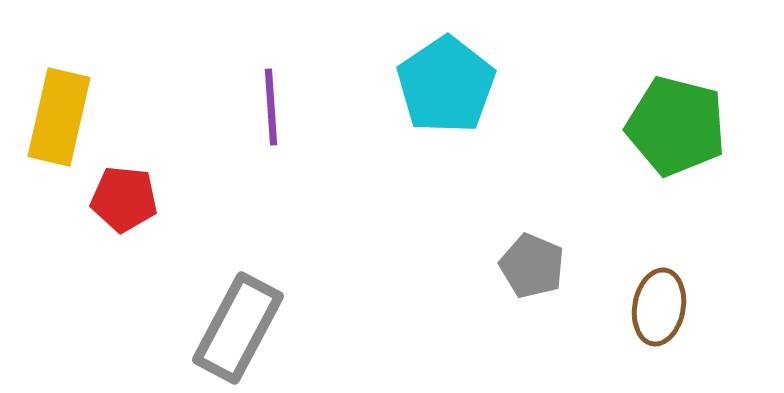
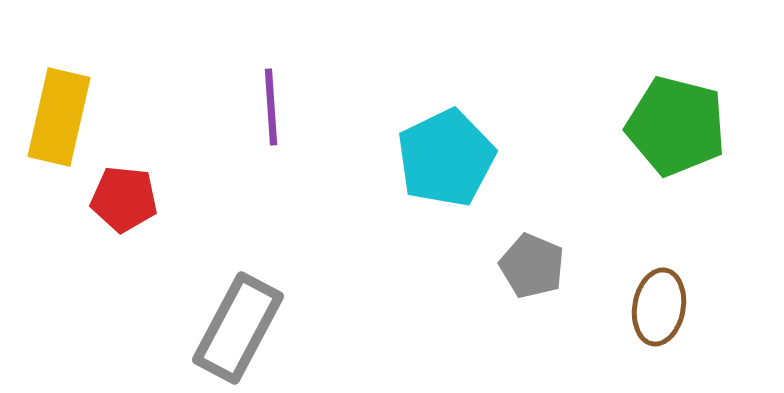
cyan pentagon: moved 73 px down; rotated 8 degrees clockwise
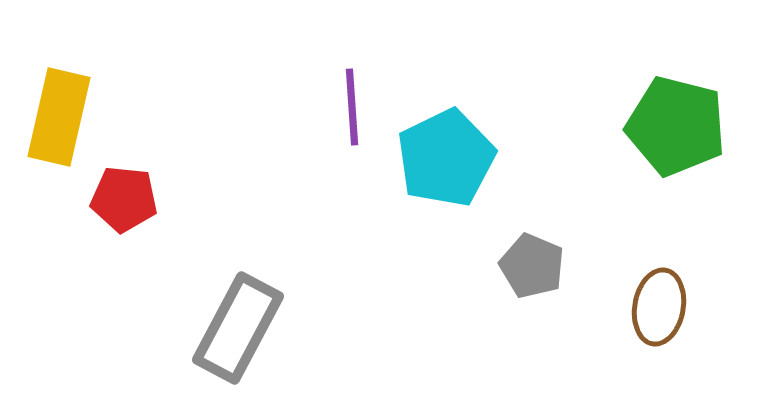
purple line: moved 81 px right
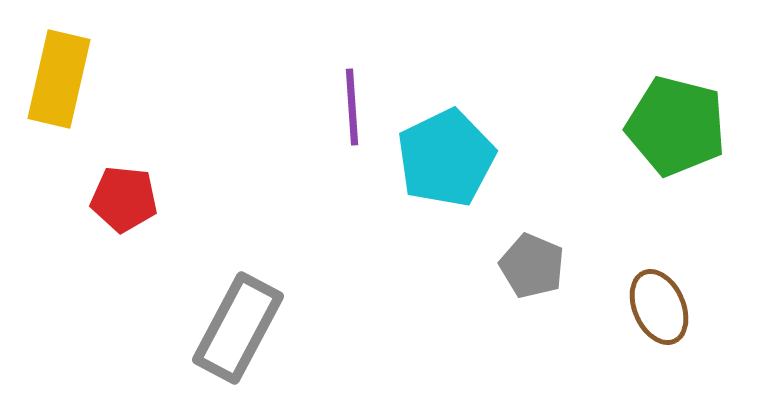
yellow rectangle: moved 38 px up
brown ellipse: rotated 34 degrees counterclockwise
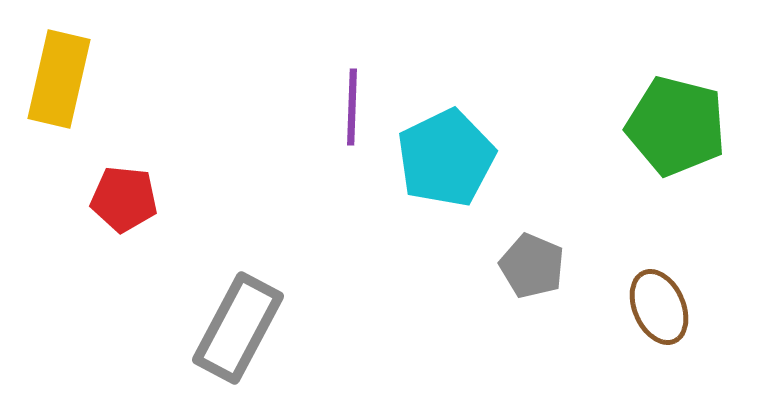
purple line: rotated 6 degrees clockwise
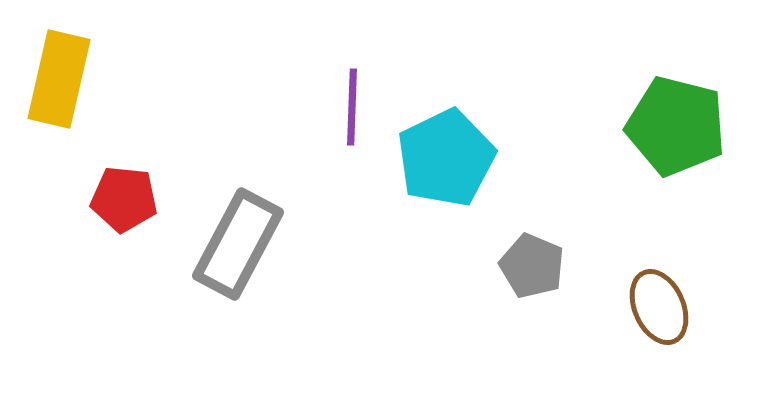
gray rectangle: moved 84 px up
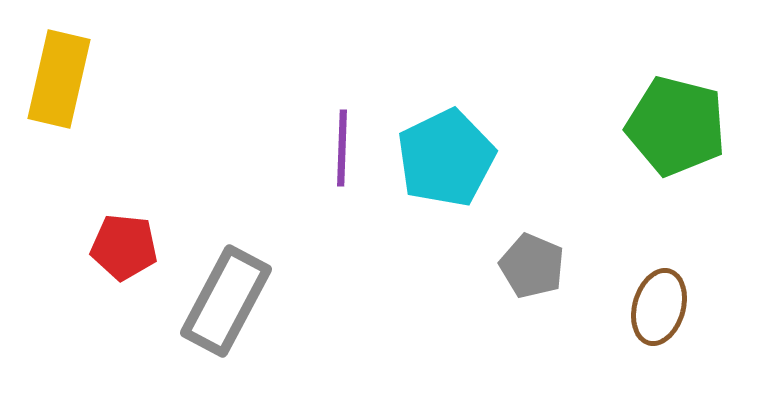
purple line: moved 10 px left, 41 px down
red pentagon: moved 48 px down
gray rectangle: moved 12 px left, 57 px down
brown ellipse: rotated 40 degrees clockwise
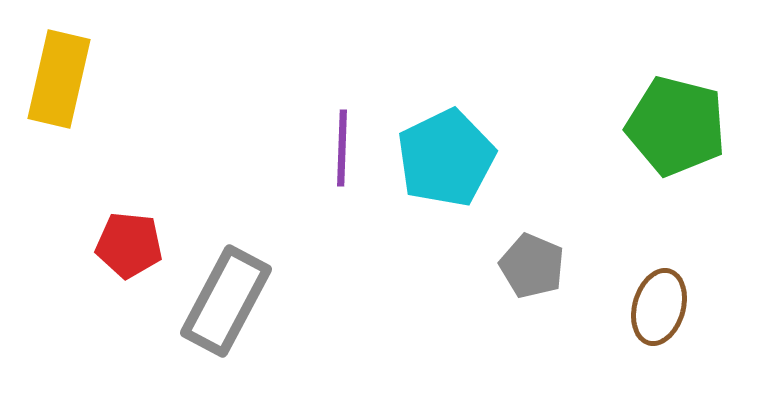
red pentagon: moved 5 px right, 2 px up
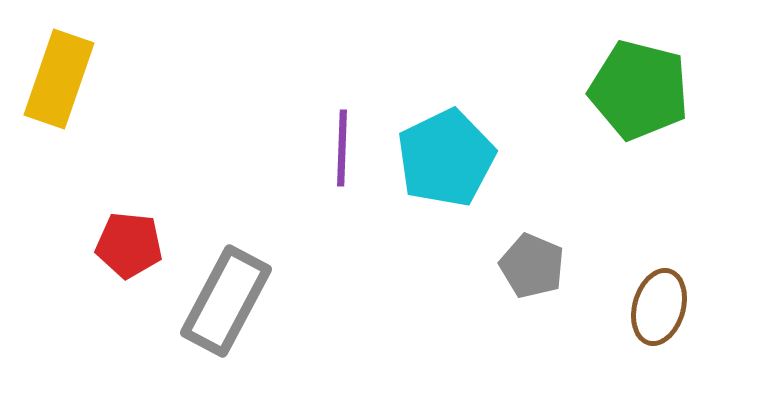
yellow rectangle: rotated 6 degrees clockwise
green pentagon: moved 37 px left, 36 px up
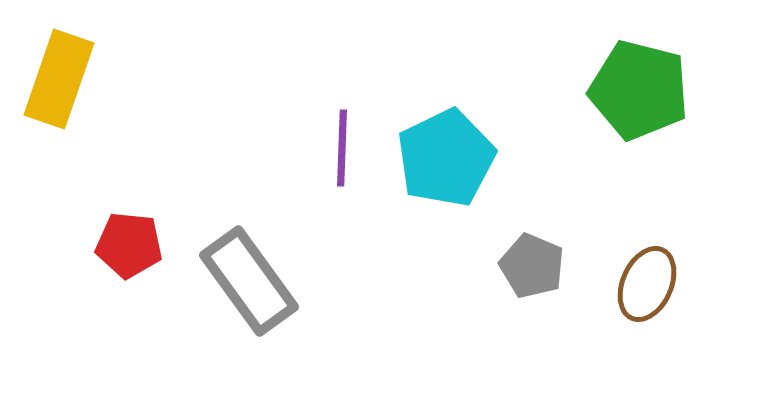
gray rectangle: moved 23 px right, 20 px up; rotated 64 degrees counterclockwise
brown ellipse: moved 12 px left, 23 px up; rotated 8 degrees clockwise
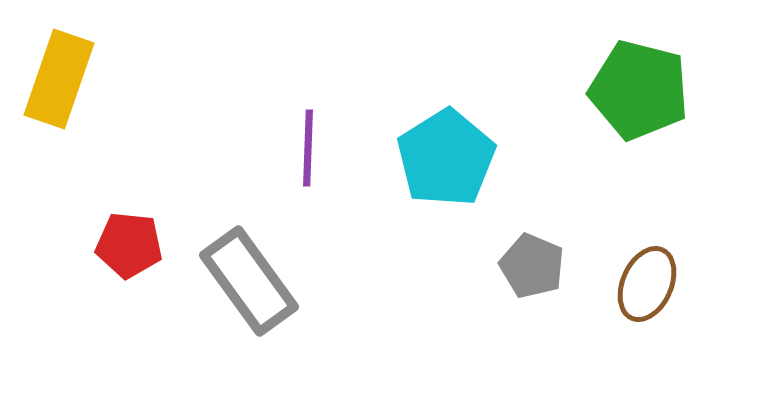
purple line: moved 34 px left
cyan pentagon: rotated 6 degrees counterclockwise
